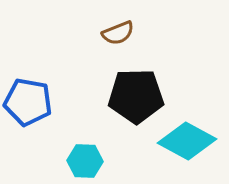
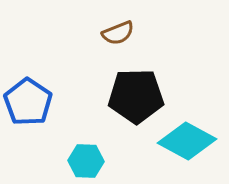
blue pentagon: rotated 24 degrees clockwise
cyan hexagon: moved 1 px right
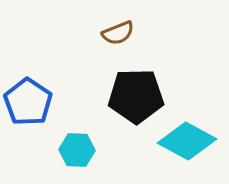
cyan hexagon: moved 9 px left, 11 px up
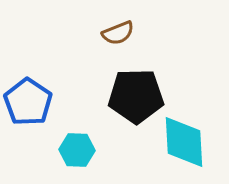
cyan diamond: moved 3 px left, 1 px down; rotated 58 degrees clockwise
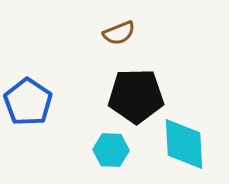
brown semicircle: moved 1 px right
cyan diamond: moved 2 px down
cyan hexagon: moved 34 px right
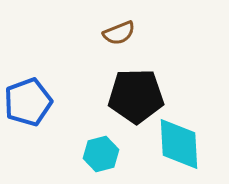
blue pentagon: rotated 18 degrees clockwise
cyan diamond: moved 5 px left
cyan hexagon: moved 10 px left, 4 px down; rotated 16 degrees counterclockwise
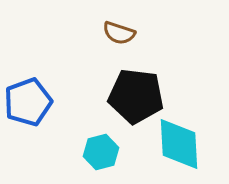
brown semicircle: rotated 40 degrees clockwise
black pentagon: rotated 8 degrees clockwise
cyan hexagon: moved 2 px up
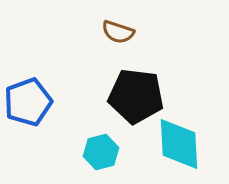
brown semicircle: moved 1 px left, 1 px up
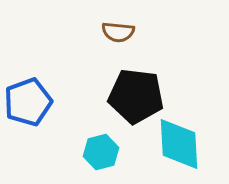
brown semicircle: rotated 12 degrees counterclockwise
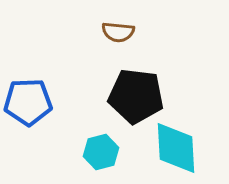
blue pentagon: rotated 18 degrees clockwise
cyan diamond: moved 3 px left, 4 px down
